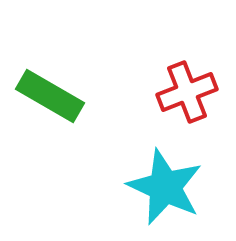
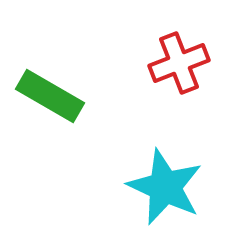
red cross: moved 8 px left, 29 px up
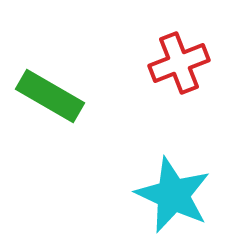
cyan star: moved 8 px right, 8 px down
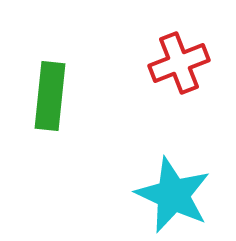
green rectangle: rotated 66 degrees clockwise
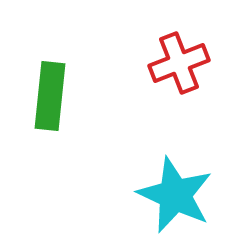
cyan star: moved 2 px right
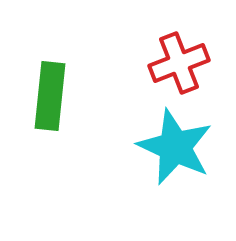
cyan star: moved 48 px up
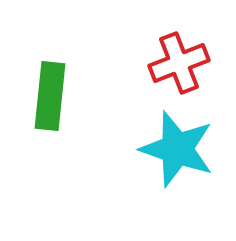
cyan star: moved 2 px right, 2 px down; rotated 6 degrees counterclockwise
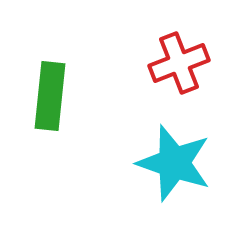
cyan star: moved 3 px left, 14 px down
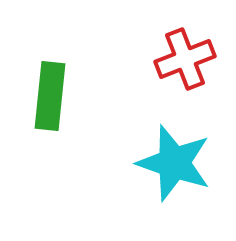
red cross: moved 6 px right, 4 px up
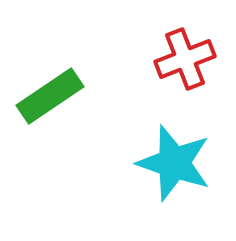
green rectangle: rotated 50 degrees clockwise
